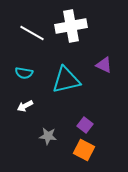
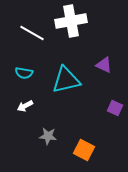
white cross: moved 5 px up
purple square: moved 30 px right, 17 px up; rotated 14 degrees counterclockwise
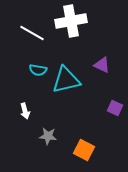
purple triangle: moved 2 px left
cyan semicircle: moved 14 px right, 3 px up
white arrow: moved 5 px down; rotated 77 degrees counterclockwise
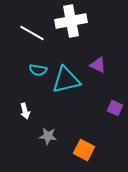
purple triangle: moved 4 px left
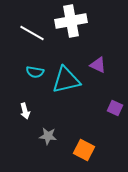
cyan semicircle: moved 3 px left, 2 px down
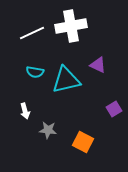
white cross: moved 5 px down
white line: rotated 55 degrees counterclockwise
purple square: moved 1 px left, 1 px down; rotated 35 degrees clockwise
gray star: moved 6 px up
orange square: moved 1 px left, 8 px up
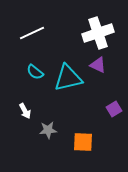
white cross: moved 27 px right, 7 px down; rotated 8 degrees counterclockwise
cyan semicircle: rotated 30 degrees clockwise
cyan triangle: moved 2 px right, 2 px up
white arrow: rotated 14 degrees counterclockwise
gray star: rotated 12 degrees counterclockwise
orange square: rotated 25 degrees counterclockwise
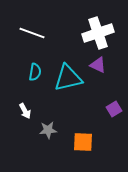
white line: rotated 45 degrees clockwise
cyan semicircle: rotated 120 degrees counterclockwise
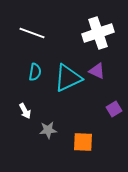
purple triangle: moved 1 px left, 6 px down
cyan triangle: rotated 12 degrees counterclockwise
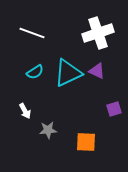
cyan semicircle: rotated 48 degrees clockwise
cyan triangle: moved 5 px up
purple square: rotated 14 degrees clockwise
orange square: moved 3 px right
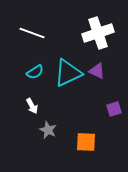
white arrow: moved 7 px right, 5 px up
gray star: rotated 30 degrees clockwise
